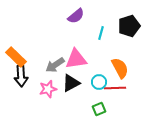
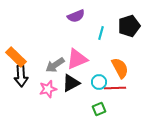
purple semicircle: rotated 18 degrees clockwise
pink triangle: moved 1 px right; rotated 15 degrees counterclockwise
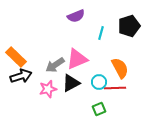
black arrow: rotated 105 degrees counterclockwise
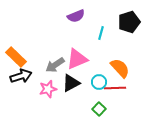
black pentagon: moved 4 px up
orange semicircle: rotated 15 degrees counterclockwise
green square: rotated 24 degrees counterclockwise
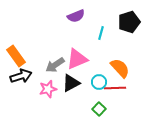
orange rectangle: moved 1 px up; rotated 10 degrees clockwise
